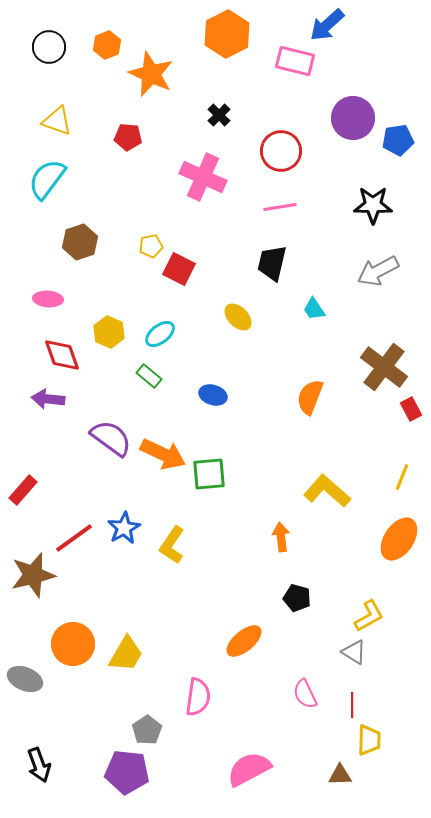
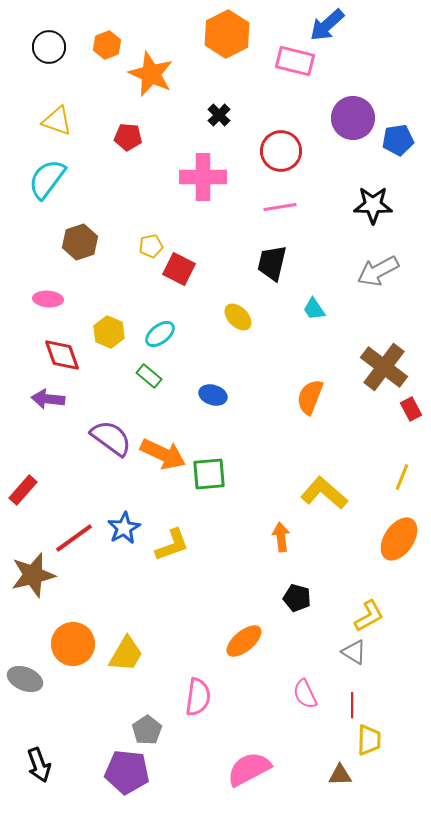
pink cross at (203, 177): rotated 24 degrees counterclockwise
yellow L-shape at (327, 491): moved 3 px left, 2 px down
yellow L-shape at (172, 545): rotated 144 degrees counterclockwise
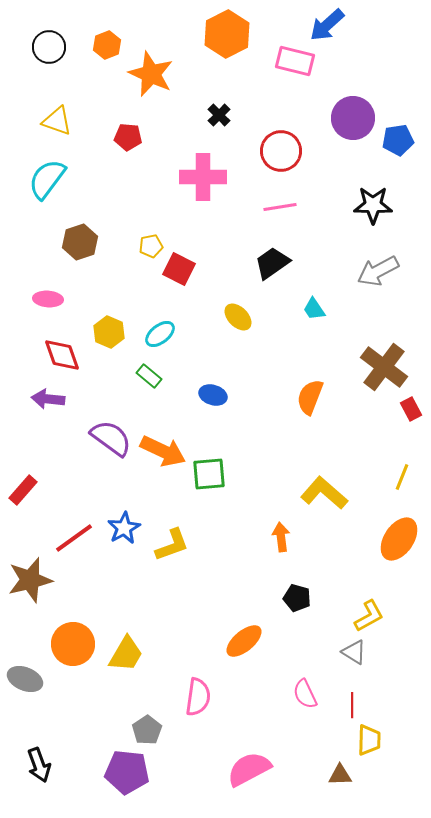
black trapezoid at (272, 263): rotated 42 degrees clockwise
orange arrow at (163, 454): moved 3 px up
brown star at (33, 575): moved 3 px left, 5 px down
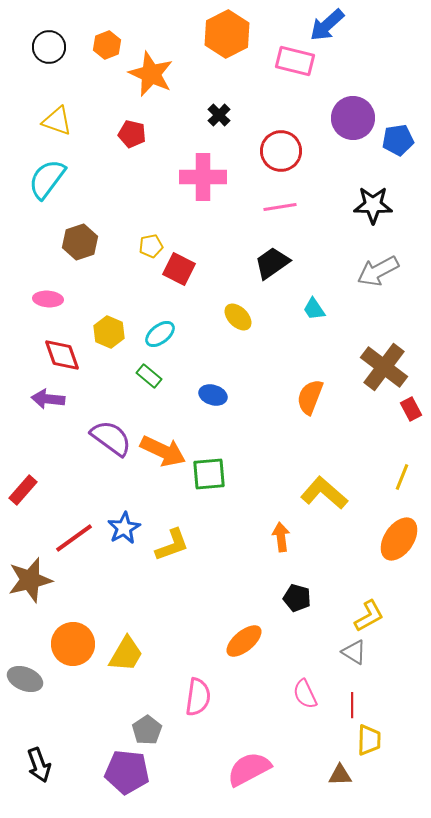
red pentagon at (128, 137): moved 4 px right, 3 px up; rotated 8 degrees clockwise
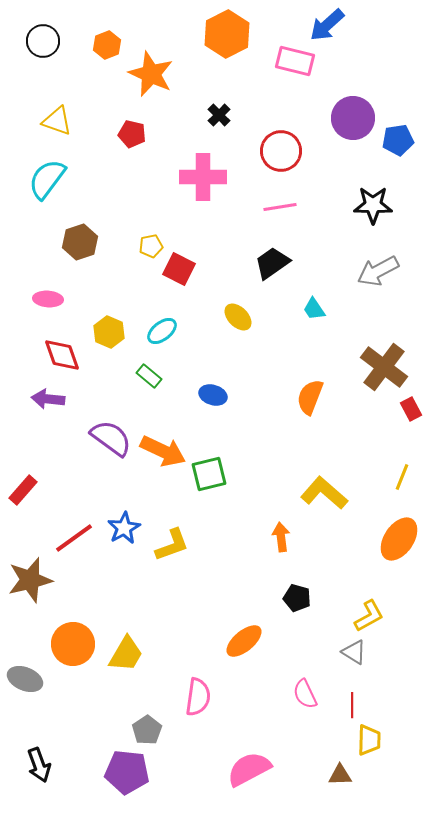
black circle at (49, 47): moved 6 px left, 6 px up
cyan ellipse at (160, 334): moved 2 px right, 3 px up
green square at (209, 474): rotated 9 degrees counterclockwise
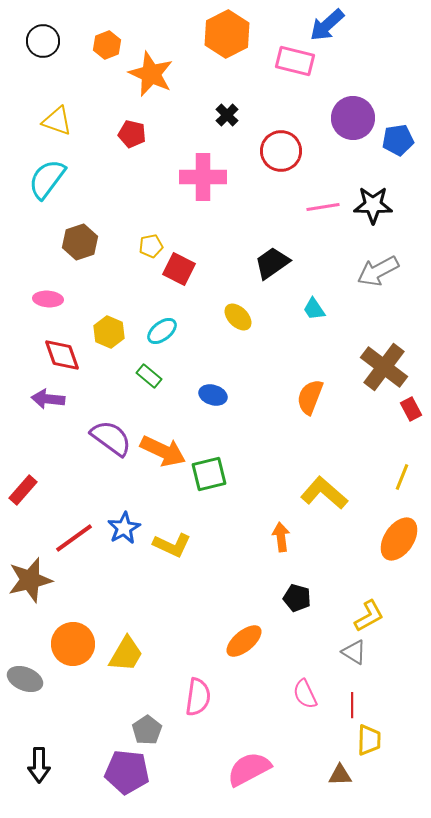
black cross at (219, 115): moved 8 px right
pink line at (280, 207): moved 43 px right
yellow L-shape at (172, 545): rotated 45 degrees clockwise
black arrow at (39, 765): rotated 20 degrees clockwise
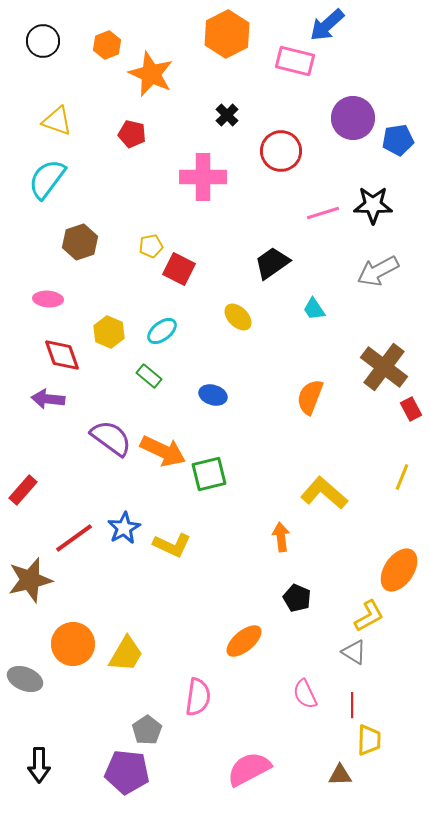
pink line at (323, 207): moved 6 px down; rotated 8 degrees counterclockwise
orange ellipse at (399, 539): moved 31 px down
black pentagon at (297, 598): rotated 8 degrees clockwise
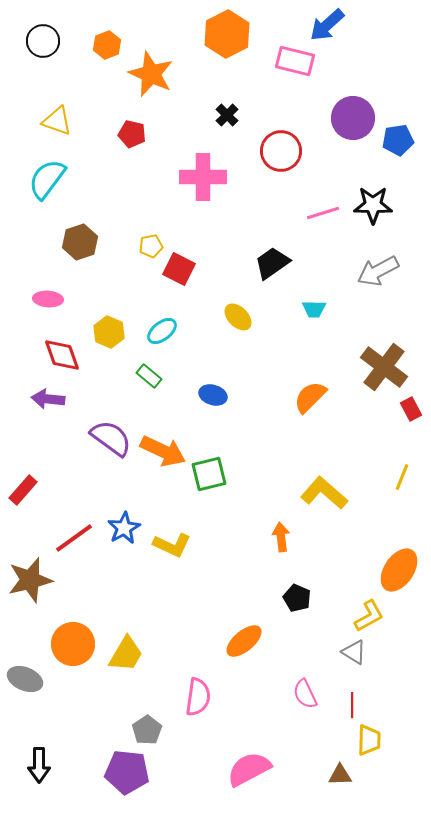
cyan trapezoid at (314, 309): rotated 55 degrees counterclockwise
orange semicircle at (310, 397): rotated 24 degrees clockwise
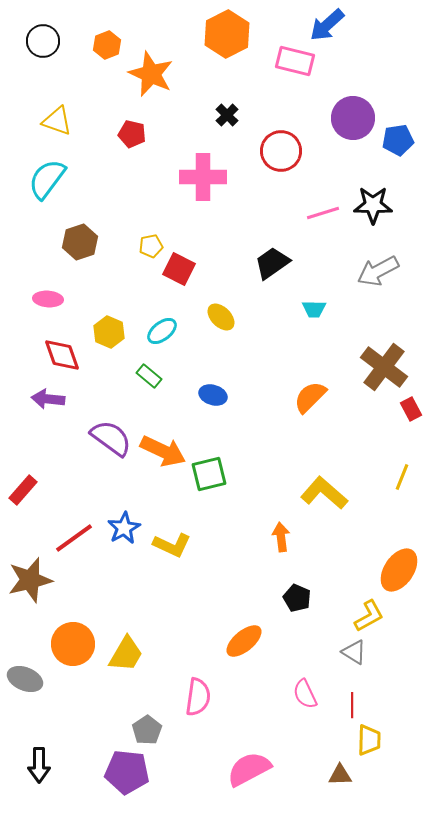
yellow ellipse at (238, 317): moved 17 px left
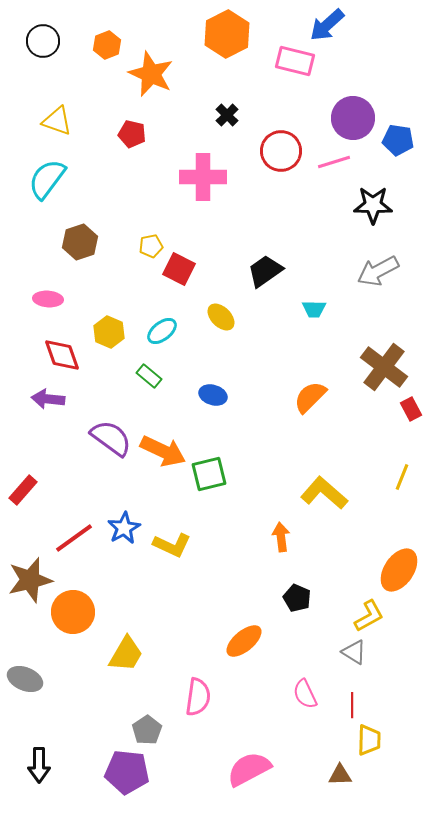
blue pentagon at (398, 140): rotated 16 degrees clockwise
pink line at (323, 213): moved 11 px right, 51 px up
black trapezoid at (272, 263): moved 7 px left, 8 px down
orange circle at (73, 644): moved 32 px up
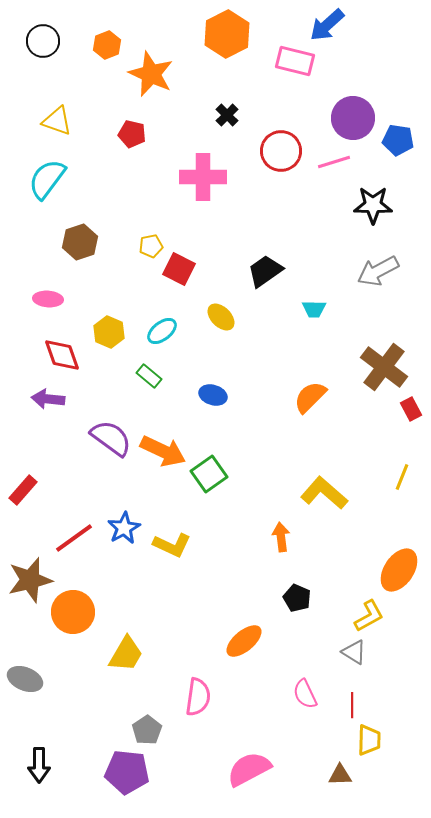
green square at (209, 474): rotated 21 degrees counterclockwise
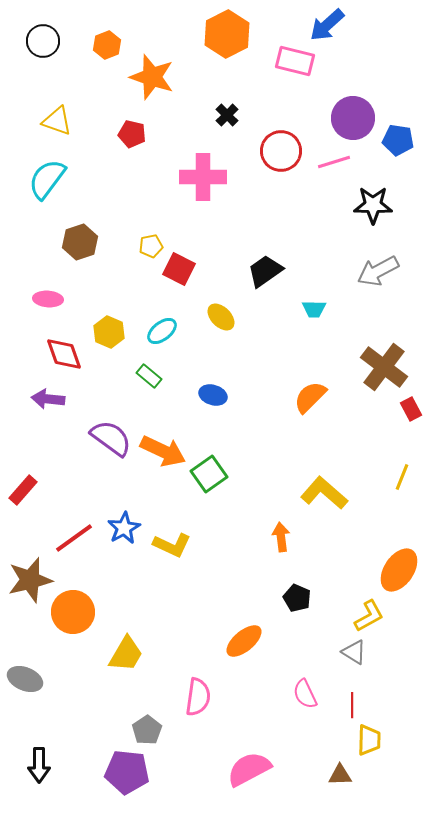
orange star at (151, 74): moved 1 px right, 3 px down; rotated 6 degrees counterclockwise
red diamond at (62, 355): moved 2 px right, 1 px up
